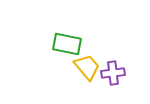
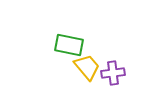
green rectangle: moved 2 px right, 1 px down
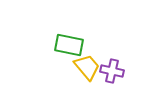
purple cross: moved 1 px left, 2 px up; rotated 20 degrees clockwise
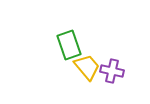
green rectangle: rotated 60 degrees clockwise
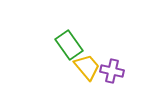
green rectangle: rotated 16 degrees counterclockwise
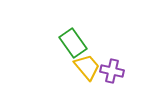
green rectangle: moved 4 px right, 2 px up
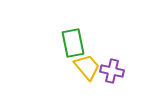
green rectangle: rotated 24 degrees clockwise
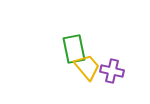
green rectangle: moved 1 px right, 6 px down
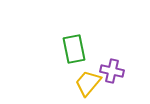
yellow trapezoid: moved 1 px right, 16 px down; rotated 100 degrees counterclockwise
